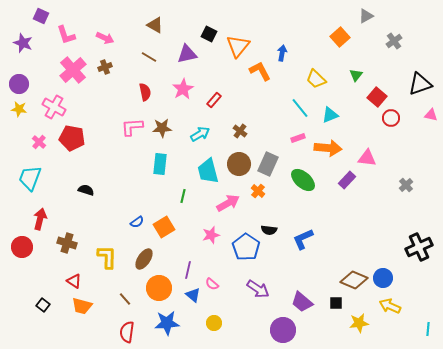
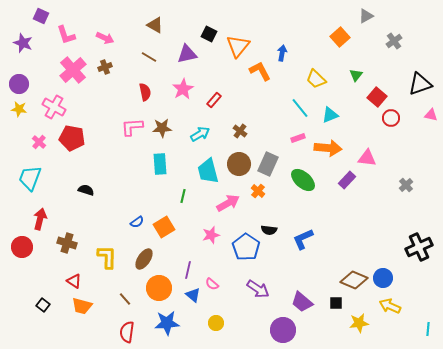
cyan rectangle at (160, 164): rotated 10 degrees counterclockwise
yellow circle at (214, 323): moved 2 px right
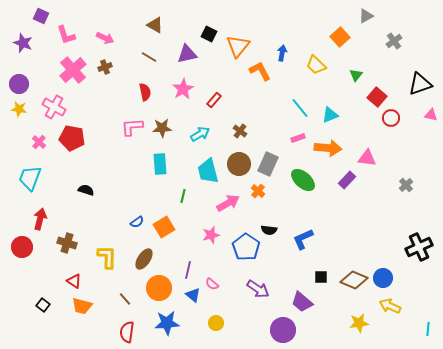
yellow trapezoid at (316, 79): moved 14 px up
black square at (336, 303): moved 15 px left, 26 px up
